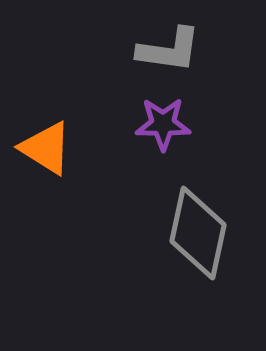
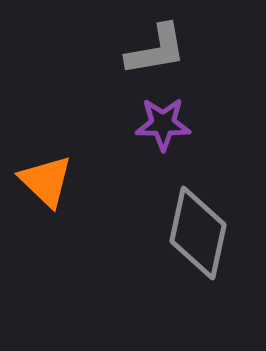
gray L-shape: moved 13 px left; rotated 18 degrees counterclockwise
orange triangle: moved 33 px down; rotated 12 degrees clockwise
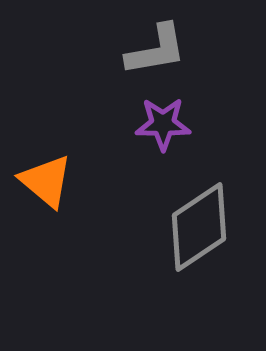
orange triangle: rotated 4 degrees counterclockwise
gray diamond: moved 1 px right, 6 px up; rotated 44 degrees clockwise
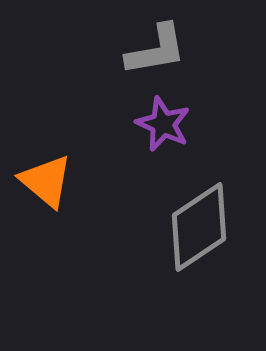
purple star: rotated 24 degrees clockwise
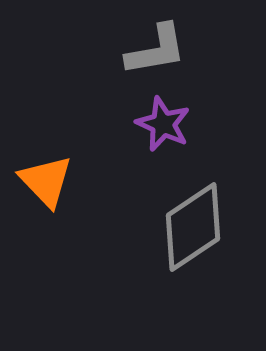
orange triangle: rotated 6 degrees clockwise
gray diamond: moved 6 px left
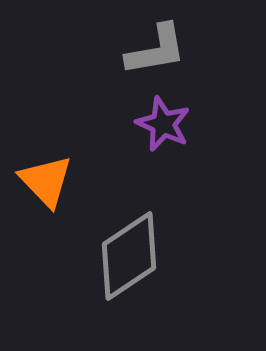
gray diamond: moved 64 px left, 29 px down
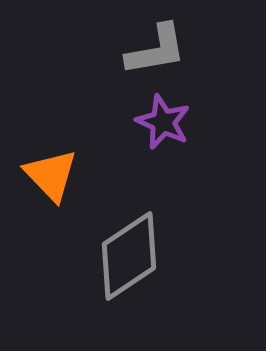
purple star: moved 2 px up
orange triangle: moved 5 px right, 6 px up
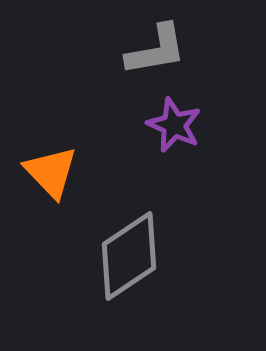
purple star: moved 11 px right, 3 px down
orange triangle: moved 3 px up
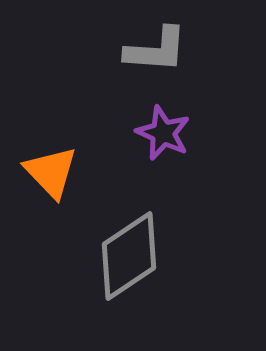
gray L-shape: rotated 14 degrees clockwise
purple star: moved 11 px left, 8 px down
